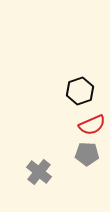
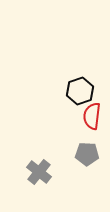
red semicircle: moved 9 px up; rotated 120 degrees clockwise
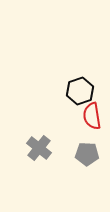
red semicircle: rotated 16 degrees counterclockwise
gray cross: moved 24 px up
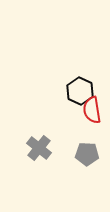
black hexagon: rotated 16 degrees counterclockwise
red semicircle: moved 6 px up
